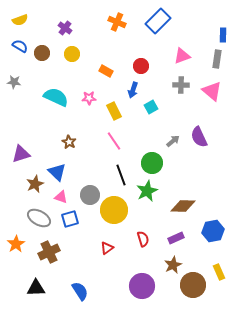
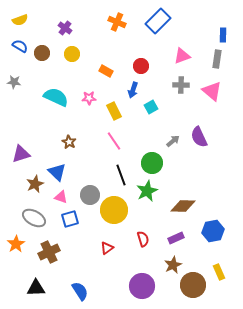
gray ellipse at (39, 218): moved 5 px left
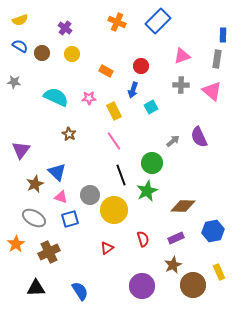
brown star at (69, 142): moved 8 px up
purple triangle at (21, 154): moved 4 px up; rotated 36 degrees counterclockwise
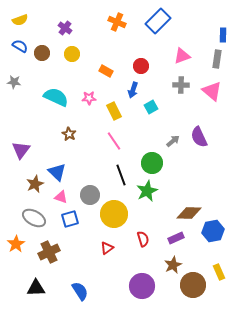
brown diamond at (183, 206): moved 6 px right, 7 px down
yellow circle at (114, 210): moved 4 px down
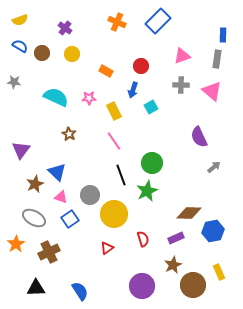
gray arrow at (173, 141): moved 41 px right, 26 px down
blue square at (70, 219): rotated 18 degrees counterclockwise
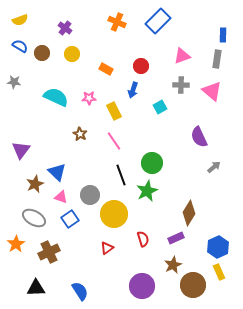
orange rectangle at (106, 71): moved 2 px up
cyan square at (151, 107): moved 9 px right
brown star at (69, 134): moved 11 px right
brown diamond at (189, 213): rotated 60 degrees counterclockwise
blue hexagon at (213, 231): moved 5 px right, 16 px down; rotated 15 degrees counterclockwise
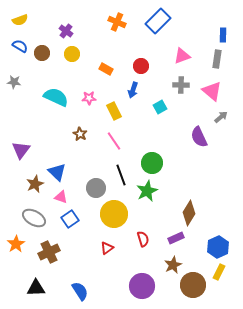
purple cross at (65, 28): moved 1 px right, 3 px down
gray arrow at (214, 167): moved 7 px right, 50 px up
gray circle at (90, 195): moved 6 px right, 7 px up
yellow rectangle at (219, 272): rotated 49 degrees clockwise
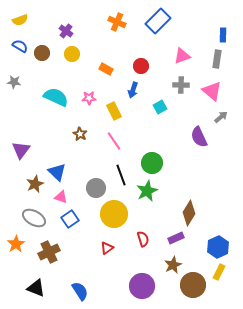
black triangle at (36, 288): rotated 24 degrees clockwise
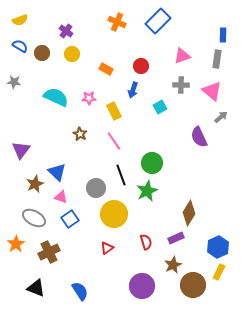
red semicircle at (143, 239): moved 3 px right, 3 px down
